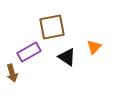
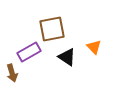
brown square: moved 2 px down
orange triangle: rotated 28 degrees counterclockwise
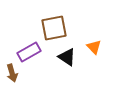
brown square: moved 2 px right, 1 px up
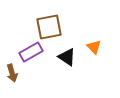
brown square: moved 5 px left, 1 px up
purple rectangle: moved 2 px right
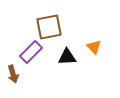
purple rectangle: rotated 15 degrees counterclockwise
black triangle: rotated 36 degrees counterclockwise
brown arrow: moved 1 px right, 1 px down
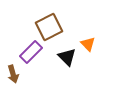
brown square: rotated 16 degrees counterclockwise
orange triangle: moved 6 px left, 3 px up
black triangle: rotated 48 degrees clockwise
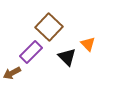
brown square: rotated 20 degrees counterclockwise
brown arrow: moved 1 px left, 1 px up; rotated 78 degrees clockwise
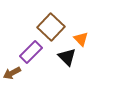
brown square: moved 2 px right
orange triangle: moved 7 px left, 5 px up
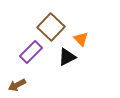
black triangle: rotated 48 degrees clockwise
brown arrow: moved 5 px right, 12 px down
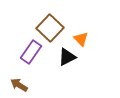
brown square: moved 1 px left, 1 px down
purple rectangle: rotated 10 degrees counterclockwise
brown arrow: moved 2 px right; rotated 60 degrees clockwise
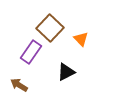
black triangle: moved 1 px left, 15 px down
